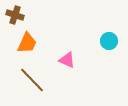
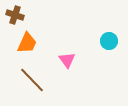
pink triangle: rotated 30 degrees clockwise
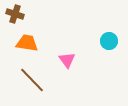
brown cross: moved 1 px up
orange trapezoid: rotated 105 degrees counterclockwise
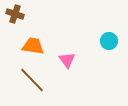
orange trapezoid: moved 6 px right, 3 px down
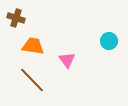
brown cross: moved 1 px right, 4 px down
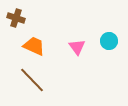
orange trapezoid: moved 1 px right; rotated 15 degrees clockwise
pink triangle: moved 10 px right, 13 px up
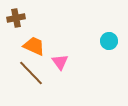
brown cross: rotated 30 degrees counterclockwise
pink triangle: moved 17 px left, 15 px down
brown line: moved 1 px left, 7 px up
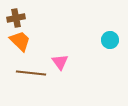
cyan circle: moved 1 px right, 1 px up
orange trapezoid: moved 14 px left, 5 px up; rotated 20 degrees clockwise
brown line: rotated 40 degrees counterclockwise
